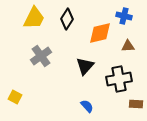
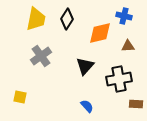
yellow trapezoid: moved 2 px right, 1 px down; rotated 15 degrees counterclockwise
yellow square: moved 5 px right; rotated 16 degrees counterclockwise
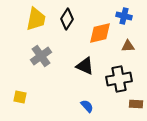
black triangle: rotated 48 degrees counterclockwise
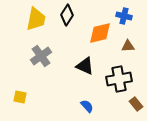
black diamond: moved 4 px up
brown rectangle: rotated 48 degrees clockwise
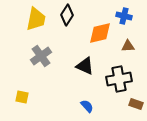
yellow square: moved 2 px right
brown rectangle: rotated 32 degrees counterclockwise
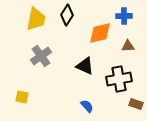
blue cross: rotated 14 degrees counterclockwise
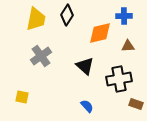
black triangle: rotated 18 degrees clockwise
